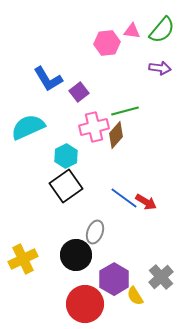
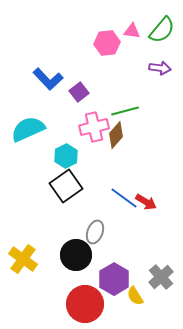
blue L-shape: rotated 12 degrees counterclockwise
cyan semicircle: moved 2 px down
yellow cross: rotated 28 degrees counterclockwise
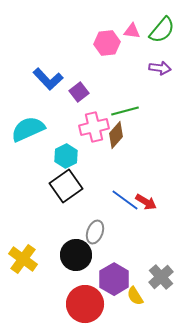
blue line: moved 1 px right, 2 px down
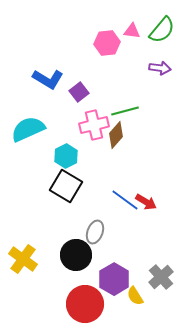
blue L-shape: rotated 16 degrees counterclockwise
pink cross: moved 2 px up
black square: rotated 24 degrees counterclockwise
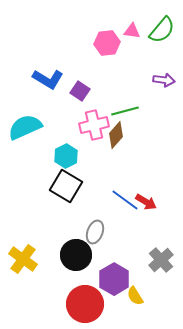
purple arrow: moved 4 px right, 12 px down
purple square: moved 1 px right, 1 px up; rotated 18 degrees counterclockwise
cyan semicircle: moved 3 px left, 2 px up
gray cross: moved 17 px up
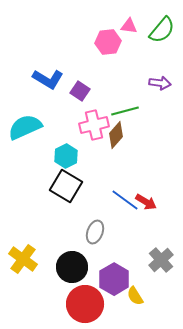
pink triangle: moved 3 px left, 5 px up
pink hexagon: moved 1 px right, 1 px up
purple arrow: moved 4 px left, 3 px down
black circle: moved 4 px left, 12 px down
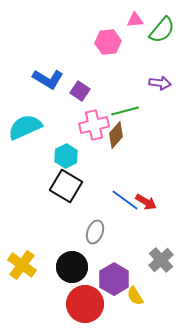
pink triangle: moved 6 px right, 6 px up; rotated 12 degrees counterclockwise
yellow cross: moved 1 px left, 6 px down
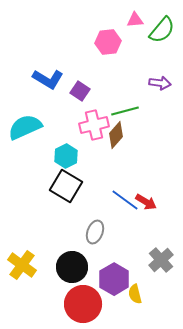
yellow semicircle: moved 2 px up; rotated 18 degrees clockwise
red circle: moved 2 px left
